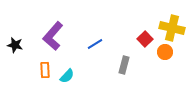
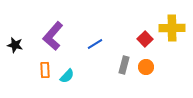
yellow cross: rotated 15 degrees counterclockwise
orange circle: moved 19 px left, 15 px down
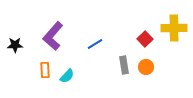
yellow cross: moved 2 px right
black star: rotated 14 degrees counterclockwise
gray rectangle: rotated 24 degrees counterclockwise
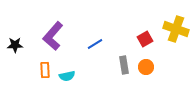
yellow cross: moved 2 px right, 1 px down; rotated 20 degrees clockwise
red square: rotated 14 degrees clockwise
cyan semicircle: rotated 35 degrees clockwise
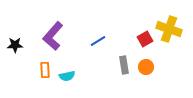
yellow cross: moved 7 px left
blue line: moved 3 px right, 3 px up
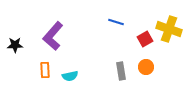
blue line: moved 18 px right, 19 px up; rotated 49 degrees clockwise
gray rectangle: moved 3 px left, 6 px down
cyan semicircle: moved 3 px right
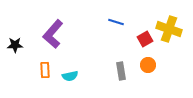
purple L-shape: moved 2 px up
orange circle: moved 2 px right, 2 px up
